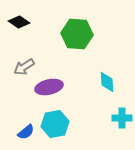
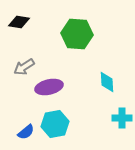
black diamond: rotated 25 degrees counterclockwise
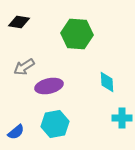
purple ellipse: moved 1 px up
blue semicircle: moved 10 px left
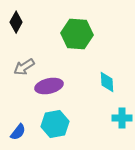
black diamond: moved 3 px left; rotated 70 degrees counterclockwise
blue semicircle: moved 2 px right; rotated 12 degrees counterclockwise
